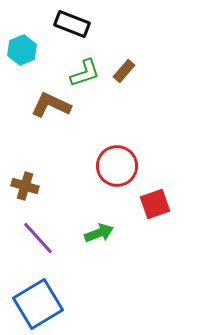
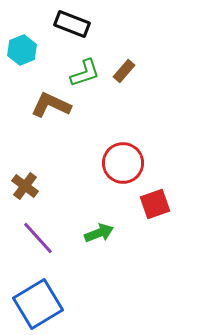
red circle: moved 6 px right, 3 px up
brown cross: rotated 20 degrees clockwise
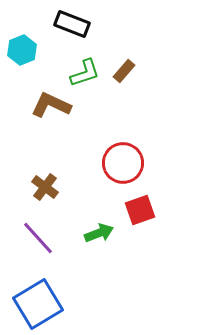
brown cross: moved 20 px right, 1 px down
red square: moved 15 px left, 6 px down
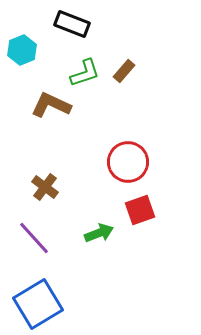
red circle: moved 5 px right, 1 px up
purple line: moved 4 px left
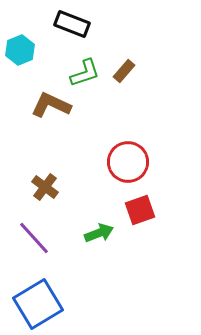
cyan hexagon: moved 2 px left
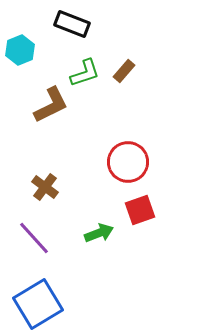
brown L-shape: rotated 129 degrees clockwise
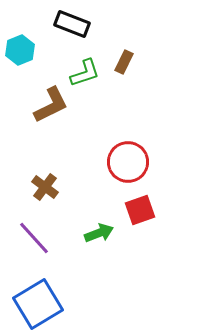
brown rectangle: moved 9 px up; rotated 15 degrees counterclockwise
